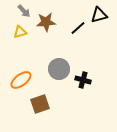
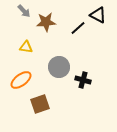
black triangle: moved 1 px left; rotated 42 degrees clockwise
yellow triangle: moved 6 px right, 15 px down; rotated 24 degrees clockwise
gray circle: moved 2 px up
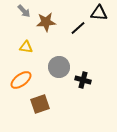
black triangle: moved 1 px right, 2 px up; rotated 24 degrees counterclockwise
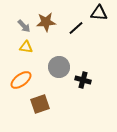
gray arrow: moved 15 px down
black line: moved 2 px left
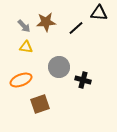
orange ellipse: rotated 15 degrees clockwise
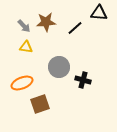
black line: moved 1 px left
orange ellipse: moved 1 px right, 3 px down
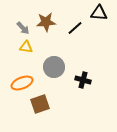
gray arrow: moved 1 px left, 2 px down
gray circle: moved 5 px left
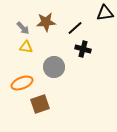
black triangle: moved 6 px right; rotated 12 degrees counterclockwise
black cross: moved 31 px up
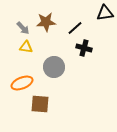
black cross: moved 1 px right, 1 px up
brown square: rotated 24 degrees clockwise
